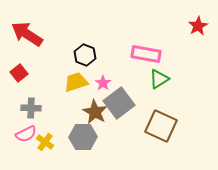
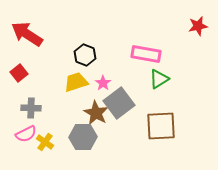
red star: rotated 18 degrees clockwise
brown star: moved 1 px right, 1 px down
brown square: rotated 28 degrees counterclockwise
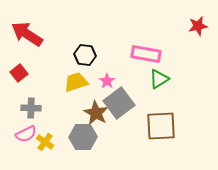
black hexagon: rotated 15 degrees counterclockwise
pink star: moved 4 px right, 2 px up
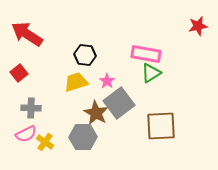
green triangle: moved 8 px left, 6 px up
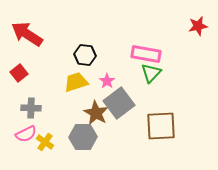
green triangle: rotated 15 degrees counterclockwise
